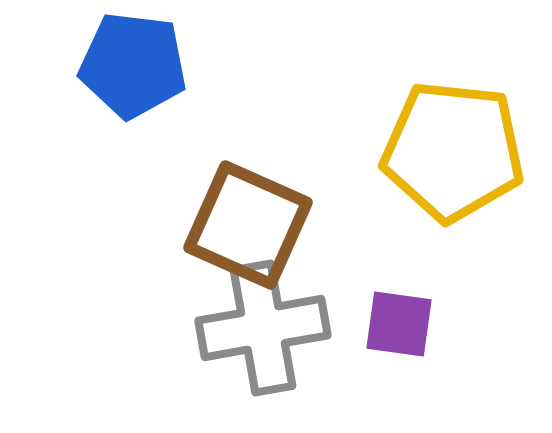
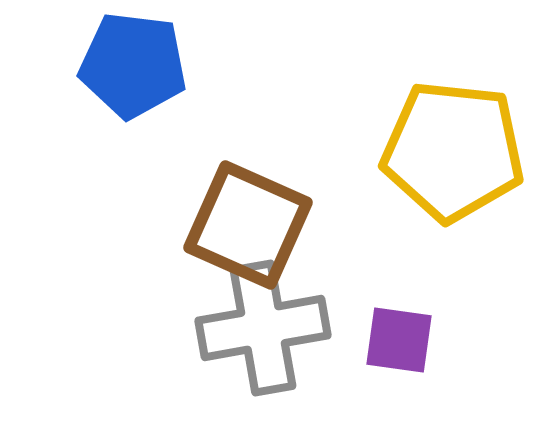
purple square: moved 16 px down
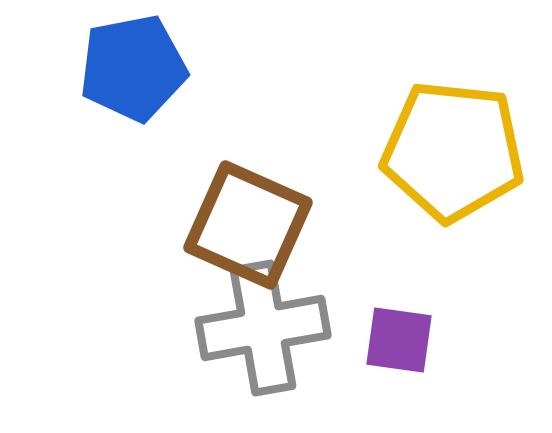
blue pentagon: moved 3 px down; rotated 18 degrees counterclockwise
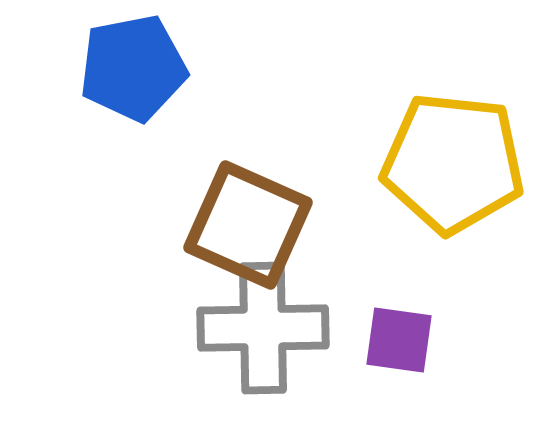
yellow pentagon: moved 12 px down
gray cross: rotated 9 degrees clockwise
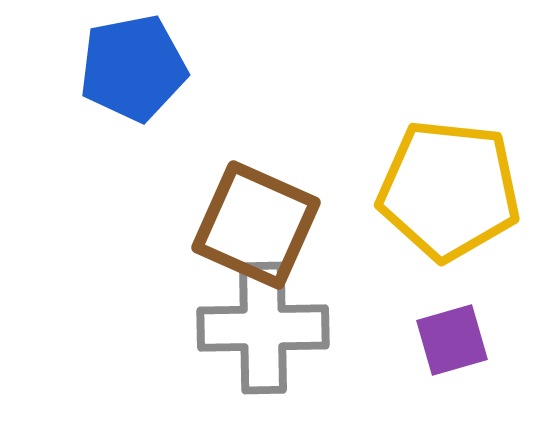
yellow pentagon: moved 4 px left, 27 px down
brown square: moved 8 px right
purple square: moved 53 px right; rotated 24 degrees counterclockwise
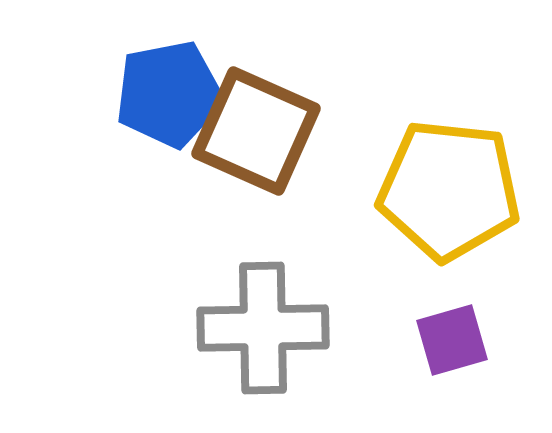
blue pentagon: moved 36 px right, 26 px down
brown square: moved 94 px up
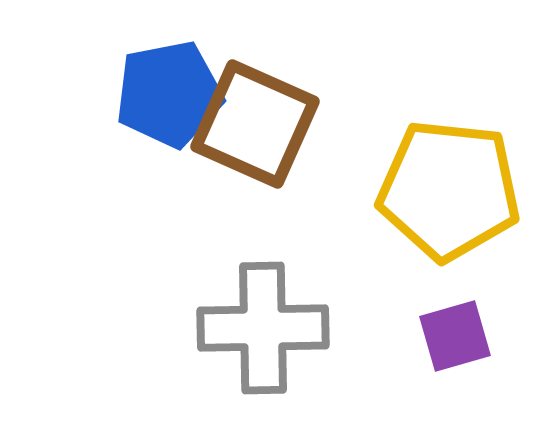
brown square: moved 1 px left, 7 px up
purple square: moved 3 px right, 4 px up
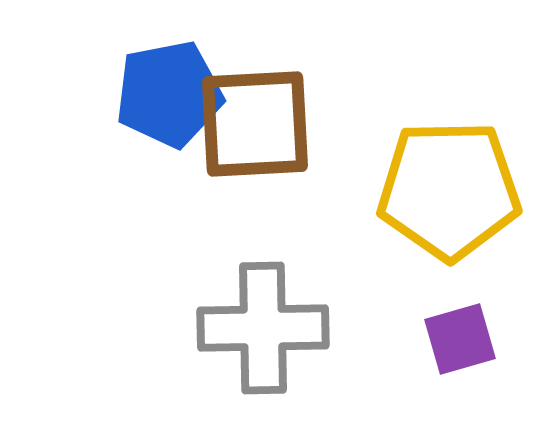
brown square: rotated 27 degrees counterclockwise
yellow pentagon: rotated 7 degrees counterclockwise
purple square: moved 5 px right, 3 px down
